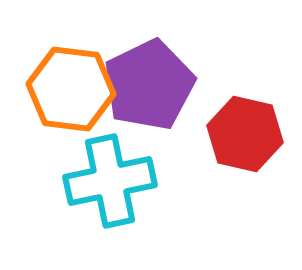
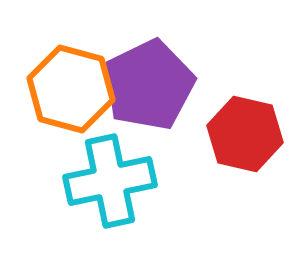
orange hexagon: rotated 8 degrees clockwise
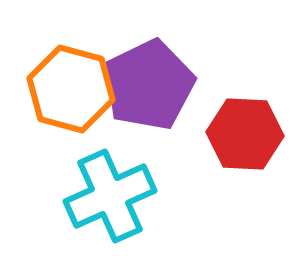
red hexagon: rotated 10 degrees counterclockwise
cyan cross: moved 15 px down; rotated 12 degrees counterclockwise
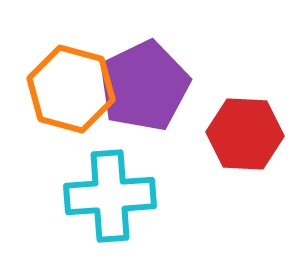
purple pentagon: moved 5 px left, 1 px down
cyan cross: rotated 20 degrees clockwise
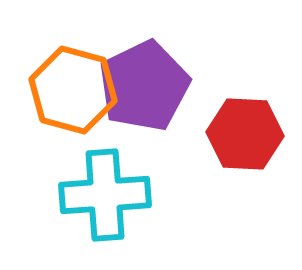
orange hexagon: moved 2 px right, 1 px down
cyan cross: moved 5 px left, 1 px up
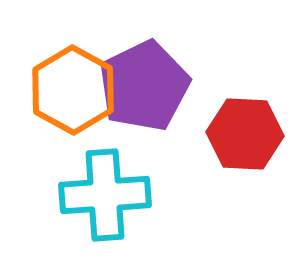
orange hexagon: rotated 14 degrees clockwise
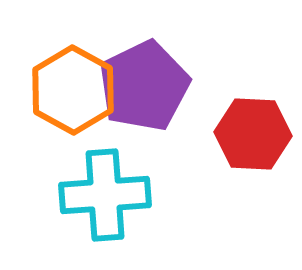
red hexagon: moved 8 px right
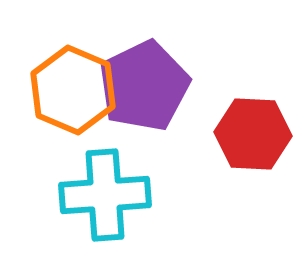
orange hexagon: rotated 6 degrees counterclockwise
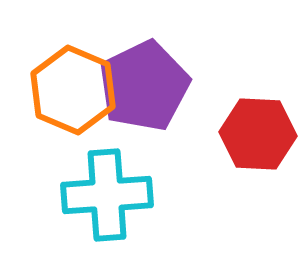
red hexagon: moved 5 px right
cyan cross: moved 2 px right
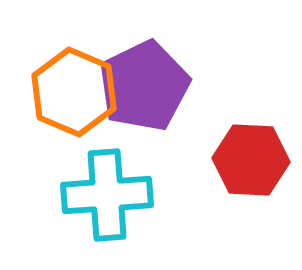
orange hexagon: moved 1 px right, 2 px down
red hexagon: moved 7 px left, 26 px down
